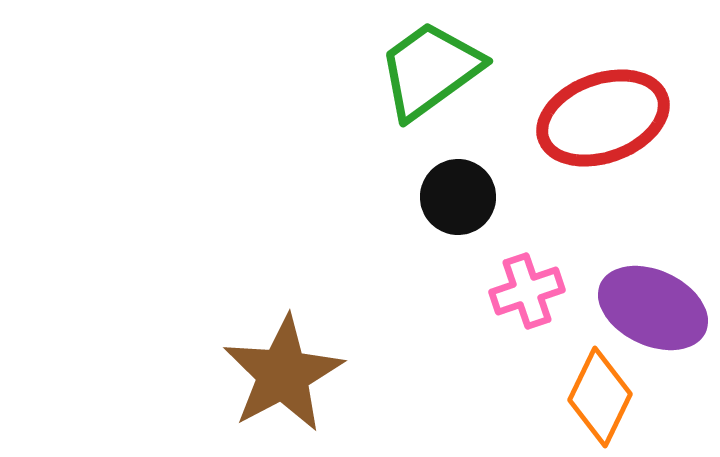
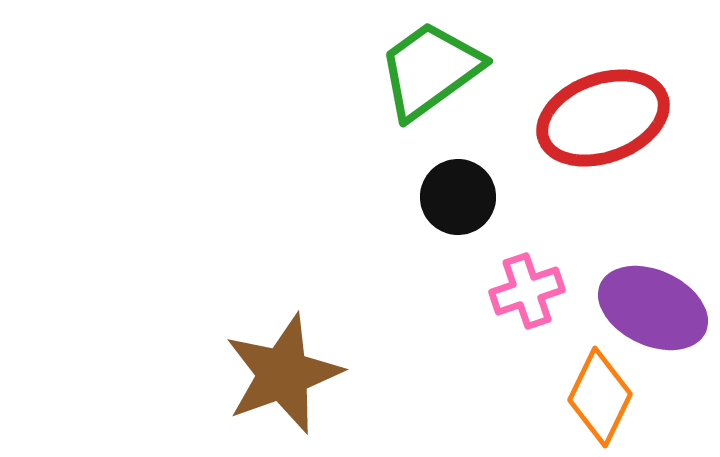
brown star: rotated 8 degrees clockwise
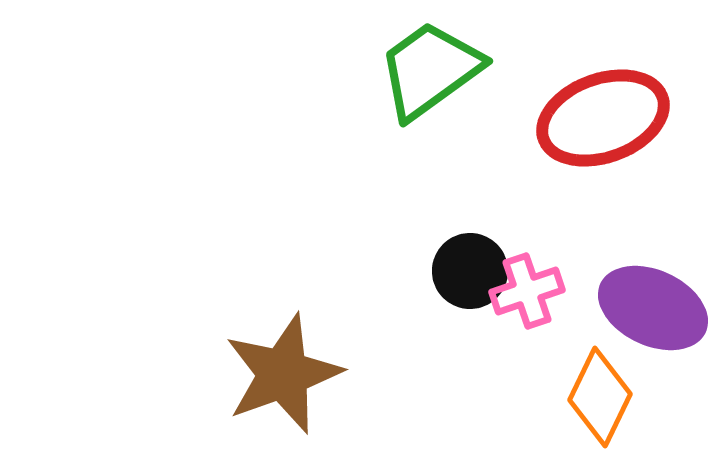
black circle: moved 12 px right, 74 px down
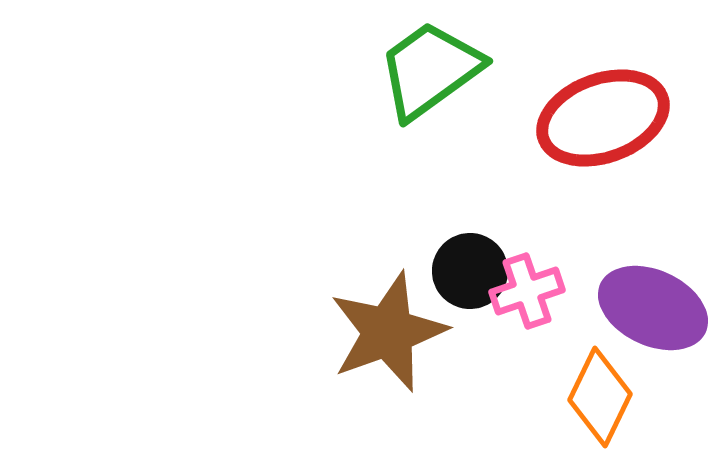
brown star: moved 105 px right, 42 px up
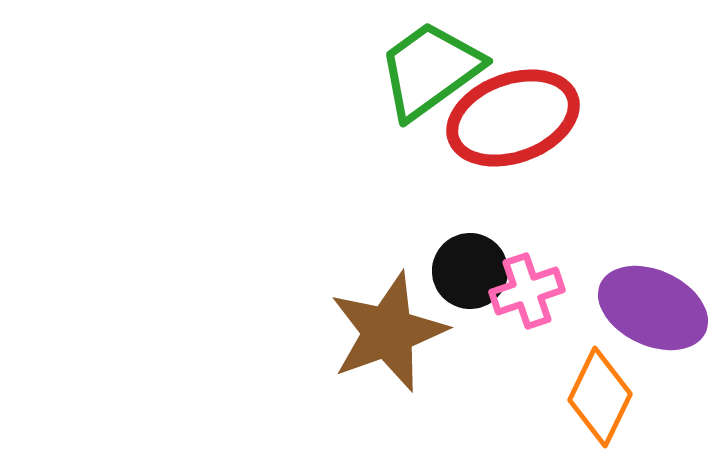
red ellipse: moved 90 px left
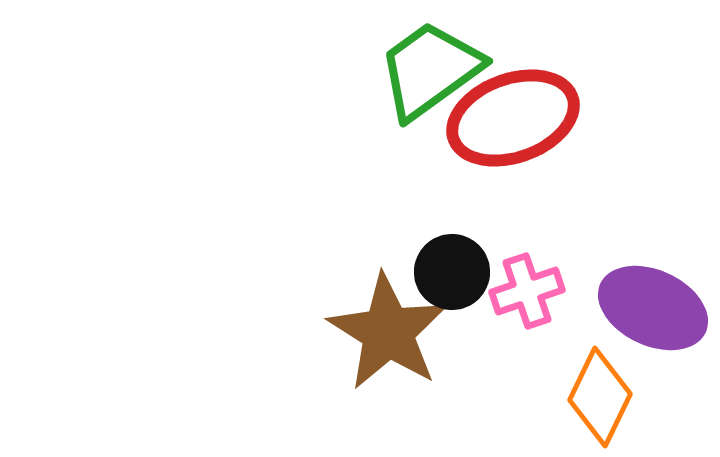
black circle: moved 18 px left, 1 px down
brown star: rotated 20 degrees counterclockwise
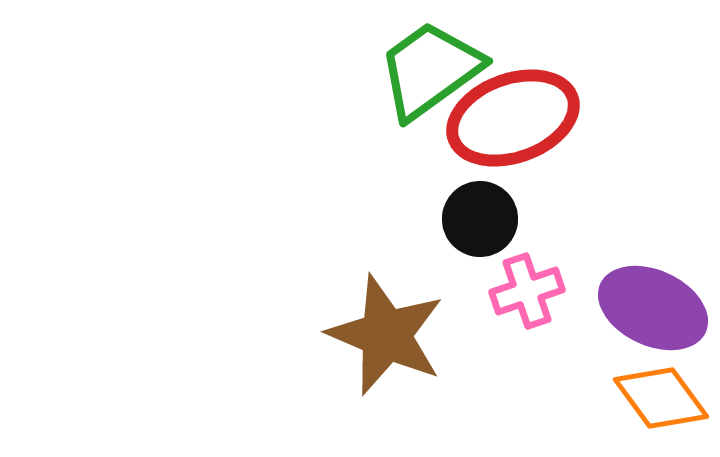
black circle: moved 28 px right, 53 px up
brown star: moved 2 px left, 3 px down; rotated 9 degrees counterclockwise
orange diamond: moved 61 px right, 1 px down; rotated 62 degrees counterclockwise
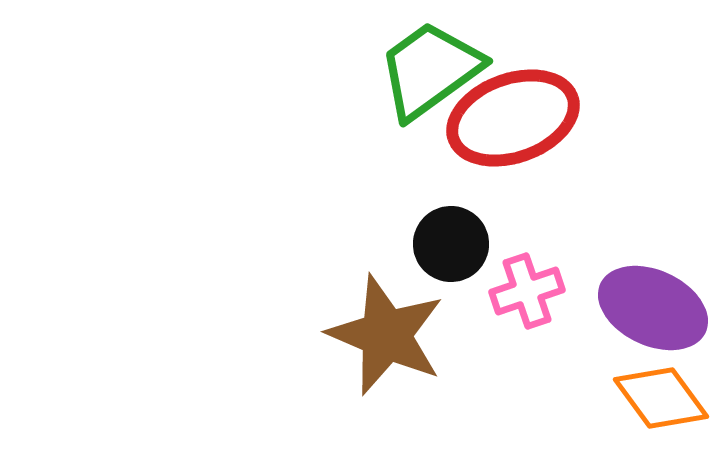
black circle: moved 29 px left, 25 px down
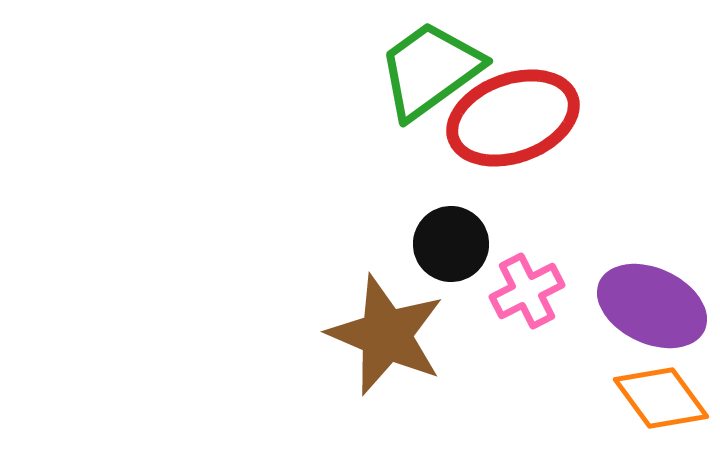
pink cross: rotated 8 degrees counterclockwise
purple ellipse: moved 1 px left, 2 px up
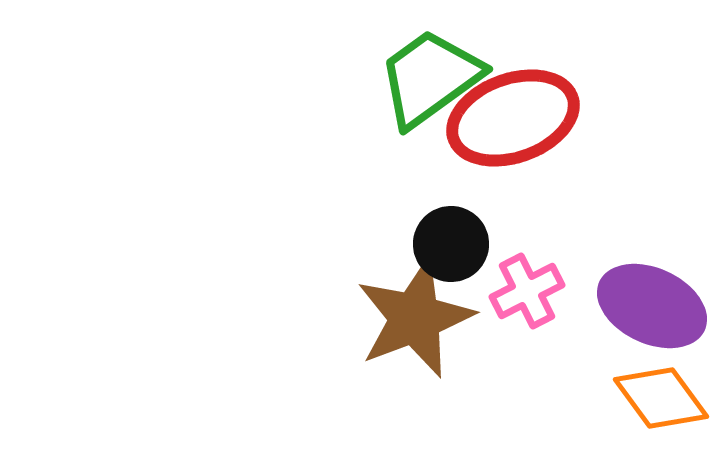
green trapezoid: moved 8 px down
brown star: moved 29 px right, 17 px up; rotated 28 degrees clockwise
